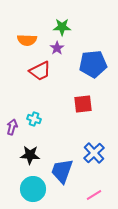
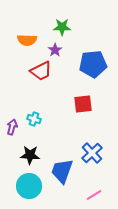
purple star: moved 2 px left, 2 px down
red trapezoid: moved 1 px right
blue cross: moved 2 px left
cyan circle: moved 4 px left, 3 px up
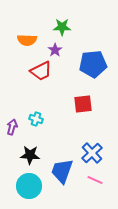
cyan cross: moved 2 px right
pink line: moved 1 px right, 15 px up; rotated 56 degrees clockwise
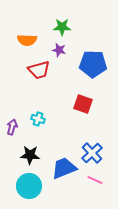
purple star: moved 4 px right; rotated 24 degrees counterclockwise
blue pentagon: rotated 8 degrees clockwise
red trapezoid: moved 2 px left, 1 px up; rotated 10 degrees clockwise
red square: rotated 24 degrees clockwise
cyan cross: moved 2 px right
blue trapezoid: moved 2 px right, 3 px up; rotated 48 degrees clockwise
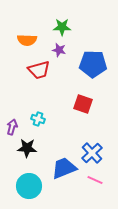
black star: moved 3 px left, 7 px up
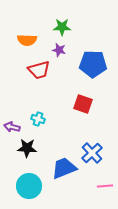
purple arrow: rotated 91 degrees counterclockwise
pink line: moved 10 px right, 6 px down; rotated 28 degrees counterclockwise
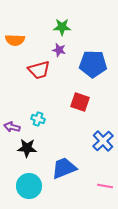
orange semicircle: moved 12 px left
red square: moved 3 px left, 2 px up
blue cross: moved 11 px right, 12 px up
pink line: rotated 14 degrees clockwise
